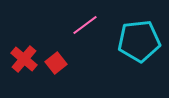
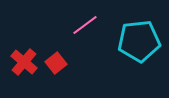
red cross: moved 3 px down
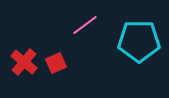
cyan pentagon: rotated 6 degrees clockwise
red square: rotated 15 degrees clockwise
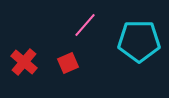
pink line: rotated 12 degrees counterclockwise
red square: moved 12 px right
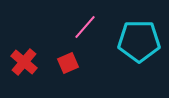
pink line: moved 2 px down
